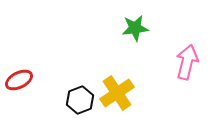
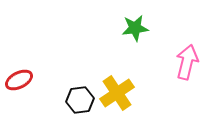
black hexagon: rotated 12 degrees clockwise
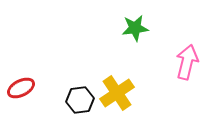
red ellipse: moved 2 px right, 8 px down
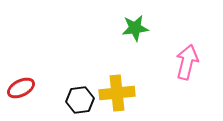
yellow cross: rotated 28 degrees clockwise
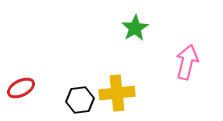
green star: rotated 24 degrees counterclockwise
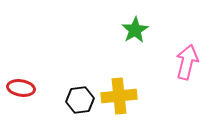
green star: moved 2 px down
red ellipse: rotated 36 degrees clockwise
yellow cross: moved 2 px right, 3 px down
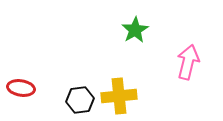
pink arrow: moved 1 px right
